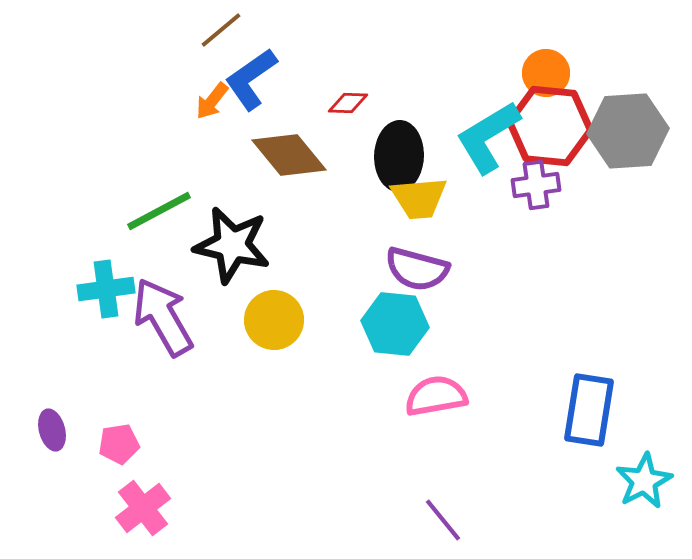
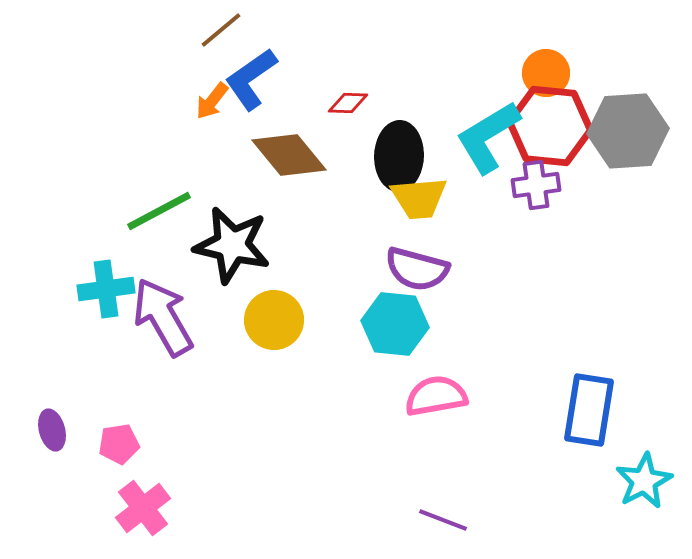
purple line: rotated 30 degrees counterclockwise
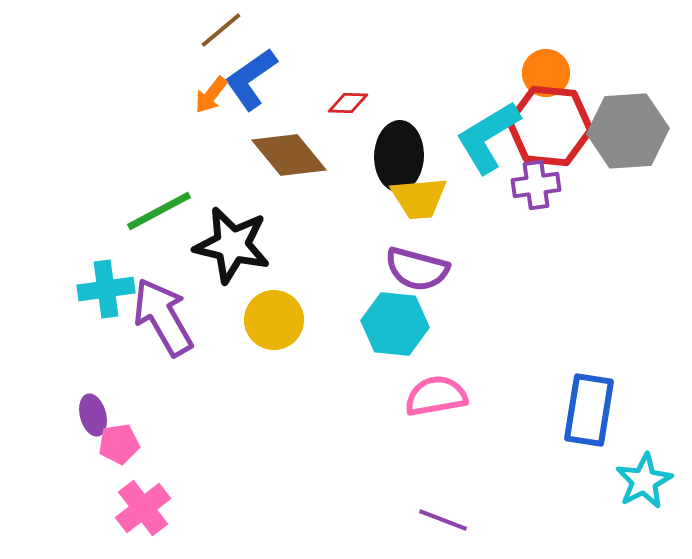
orange arrow: moved 1 px left, 6 px up
purple ellipse: moved 41 px right, 15 px up
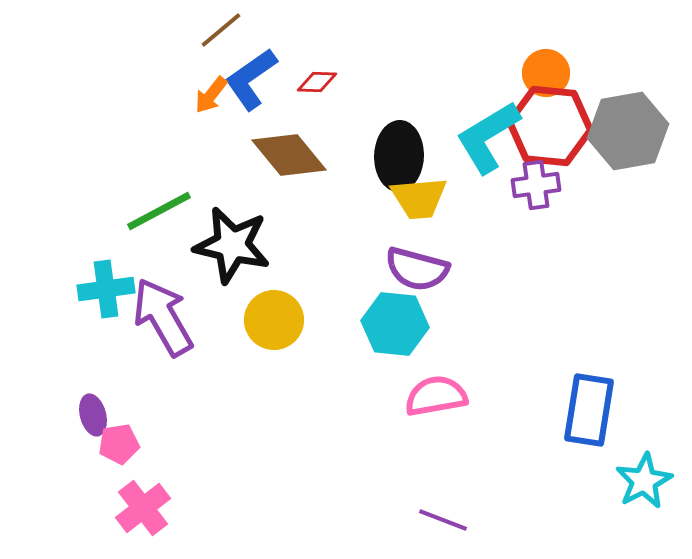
red diamond: moved 31 px left, 21 px up
gray hexagon: rotated 6 degrees counterclockwise
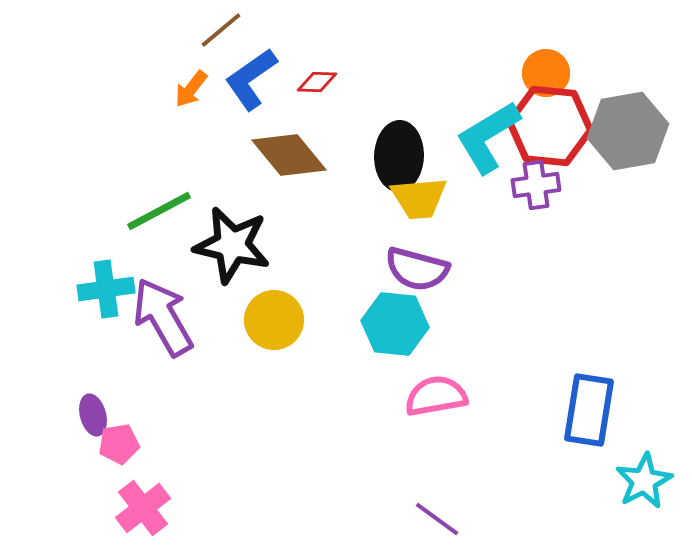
orange arrow: moved 20 px left, 6 px up
purple line: moved 6 px left, 1 px up; rotated 15 degrees clockwise
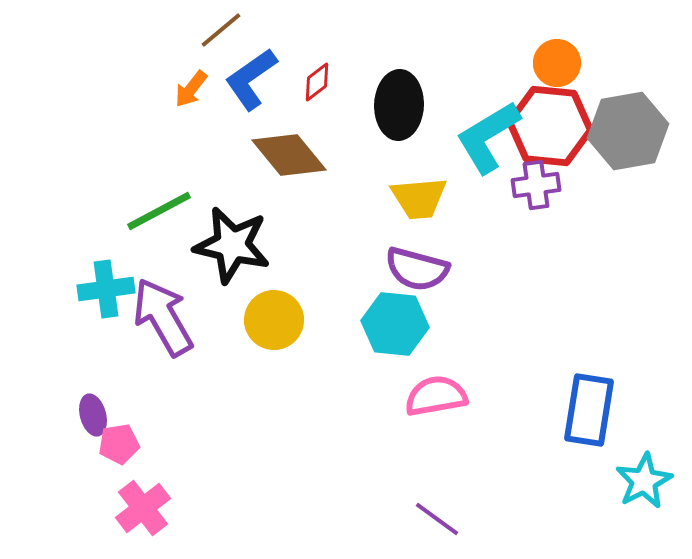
orange circle: moved 11 px right, 10 px up
red diamond: rotated 39 degrees counterclockwise
black ellipse: moved 51 px up
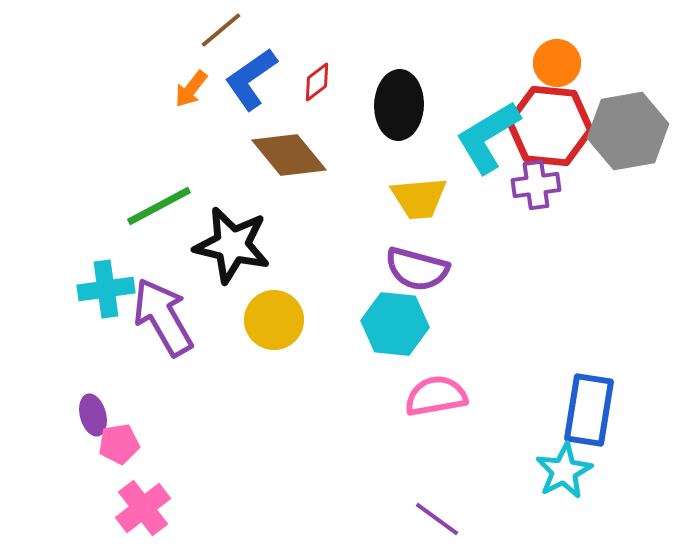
green line: moved 5 px up
cyan star: moved 80 px left, 10 px up
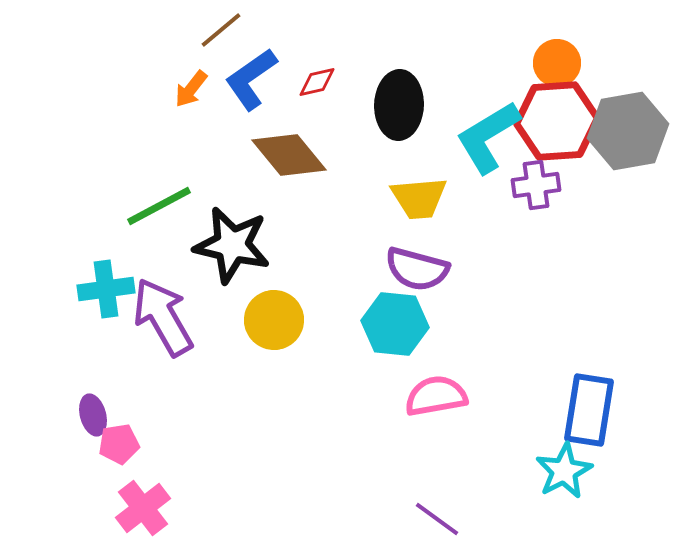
red diamond: rotated 24 degrees clockwise
red hexagon: moved 7 px right, 5 px up; rotated 10 degrees counterclockwise
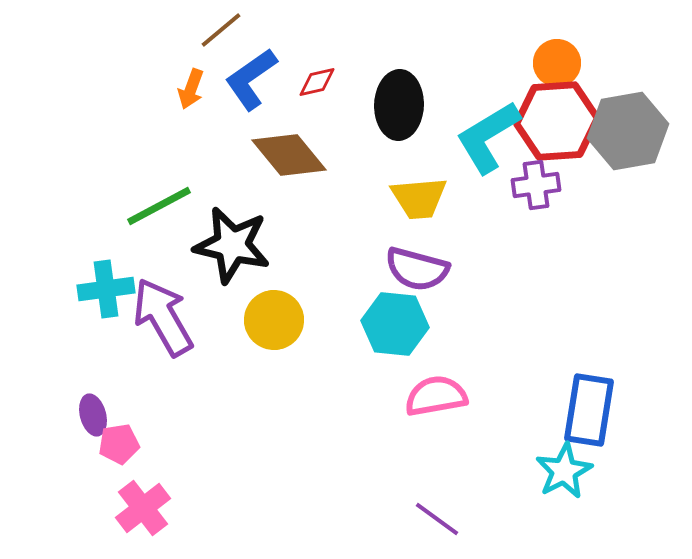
orange arrow: rotated 18 degrees counterclockwise
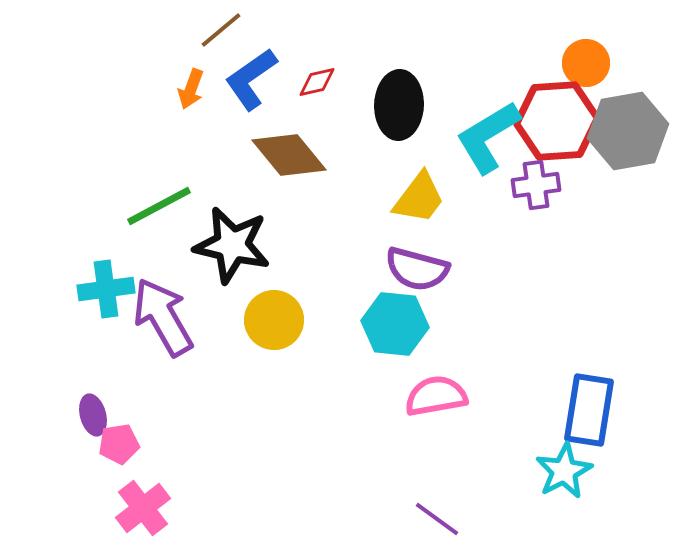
orange circle: moved 29 px right
yellow trapezoid: rotated 48 degrees counterclockwise
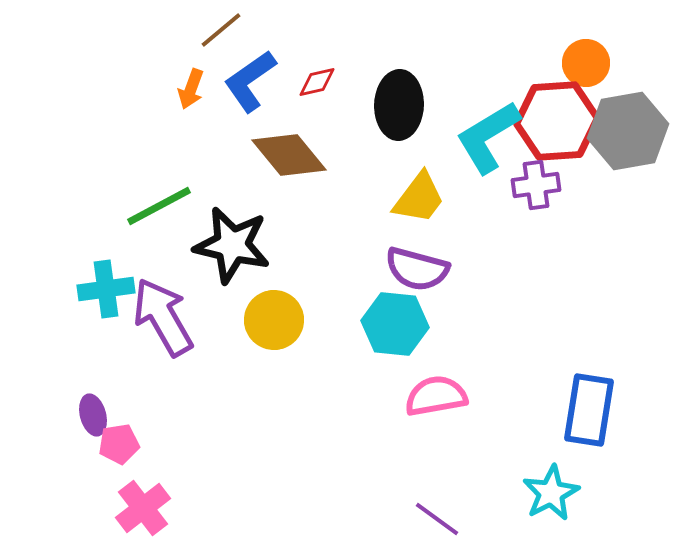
blue L-shape: moved 1 px left, 2 px down
cyan star: moved 13 px left, 22 px down
